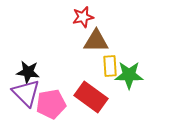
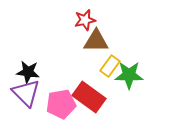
red star: moved 2 px right, 3 px down
yellow rectangle: rotated 40 degrees clockwise
red rectangle: moved 2 px left
pink pentagon: moved 10 px right
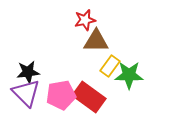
black star: rotated 15 degrees counterclockwise
pink pentagon: moved 9 px up
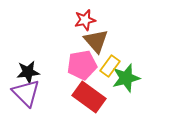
brown triangle: rotated 48 degrees clockwise
green star: moved 3 px left, 3 px down; rotated 16 degrees counterclockwise
pink pentagon: moved 21 px right, 30 px up
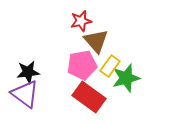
red star: moved 4 px left, 1 px down
purple triangle: moved 1 px left, 1 px down; rotated 8 degrees counterclockwise
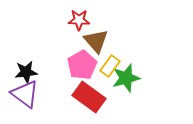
red star: moved 2 px left, 1 px up; rotated 15 degrees clockwise
pink pentagon: rotated 20 degrees counterclockwise
black star: moved 2 px left
